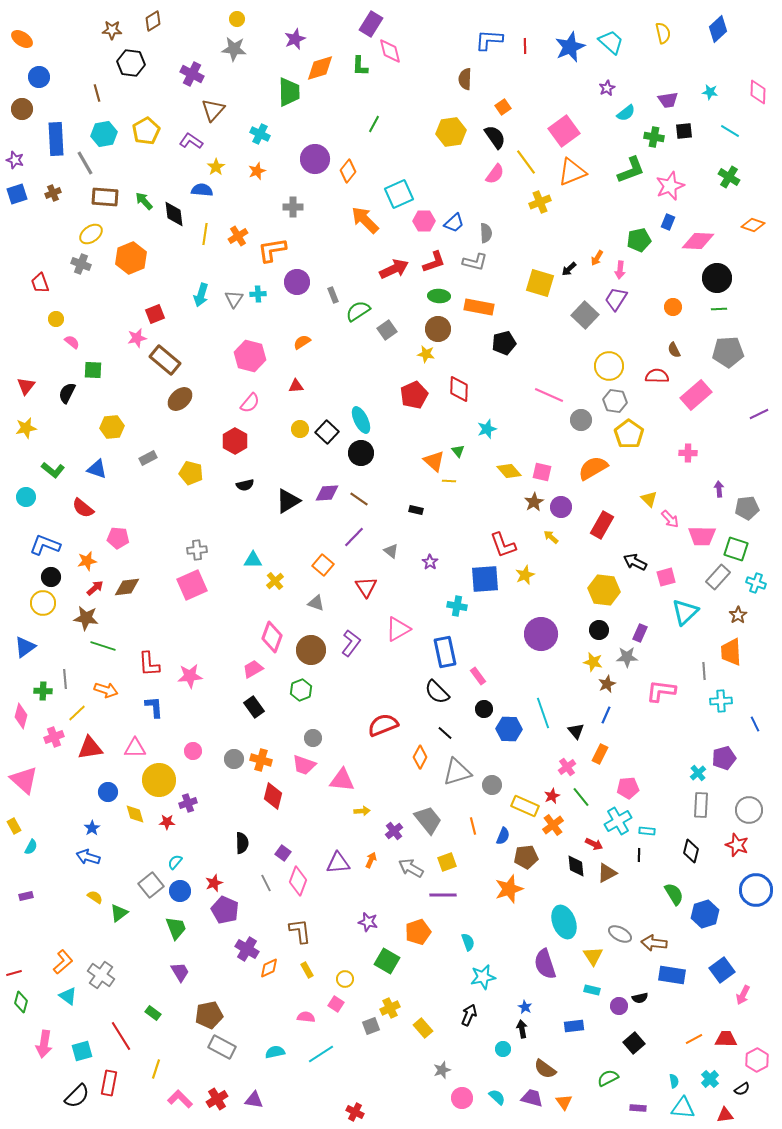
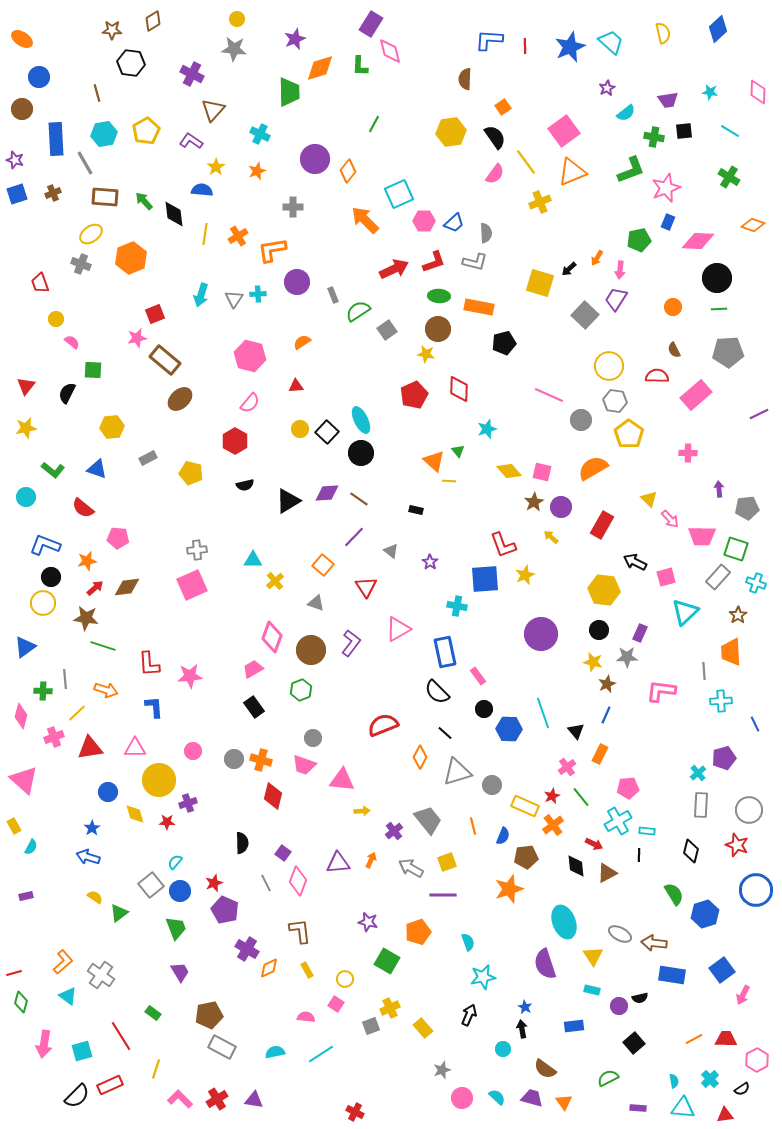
pink star at (670, 186): moved 4 px left, 2 px down
red rectangle at (109, 1083): moved 1 px right, 2 px down; rotated 55 degrees clockwise
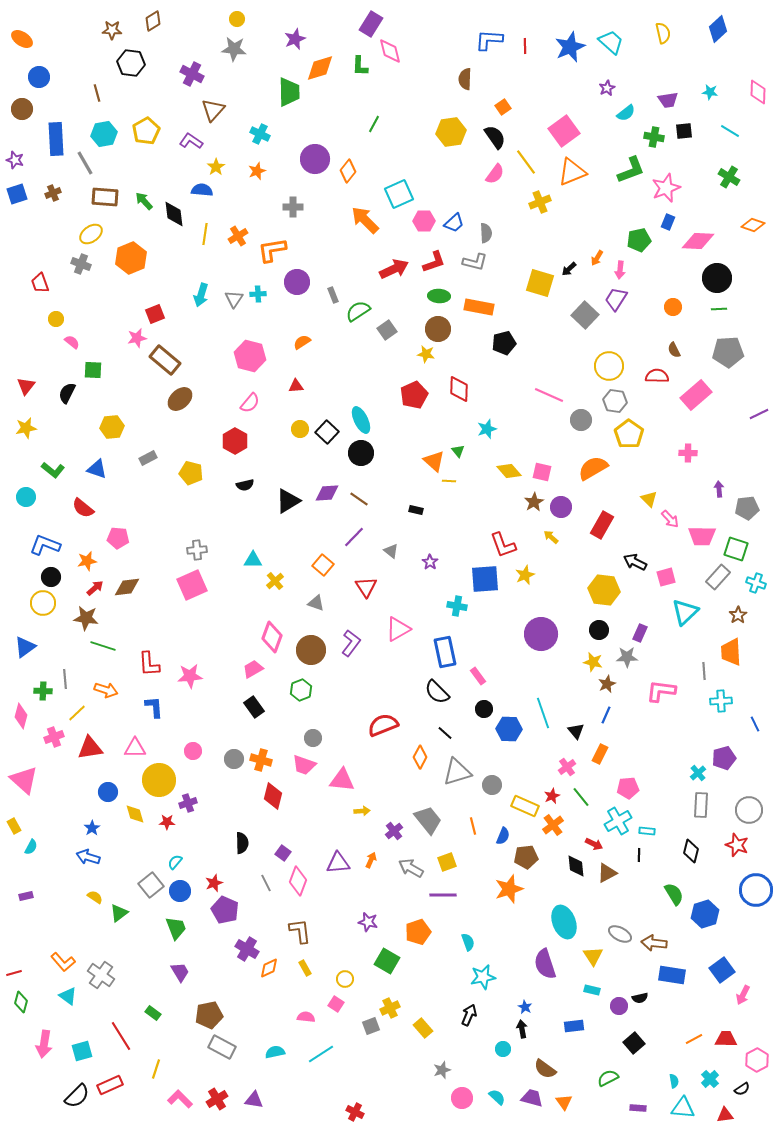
orange L-shape at (63, 962): rotated 90 degrees clockwise
yellow rectangle at (307, 970): moved 2 px left, 2 px up
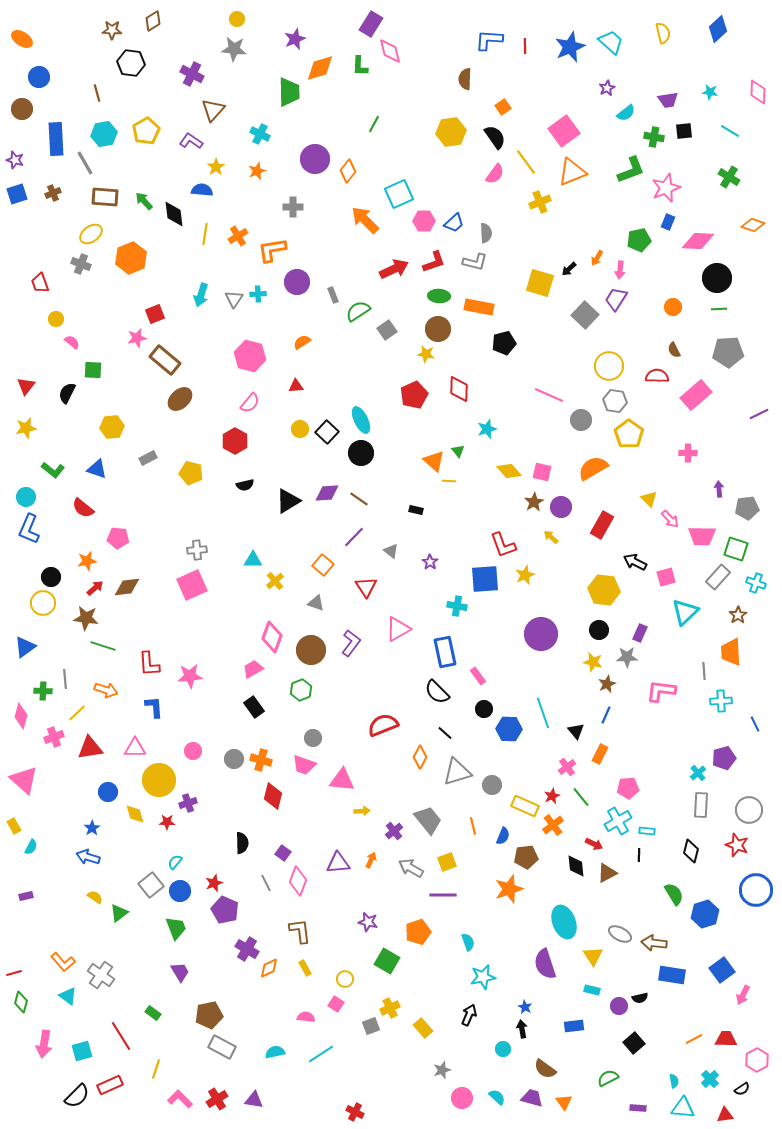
blue L-shape at (45, 545): moved 16 px left, 16 px up; rotated 88 degrees counterclockwise
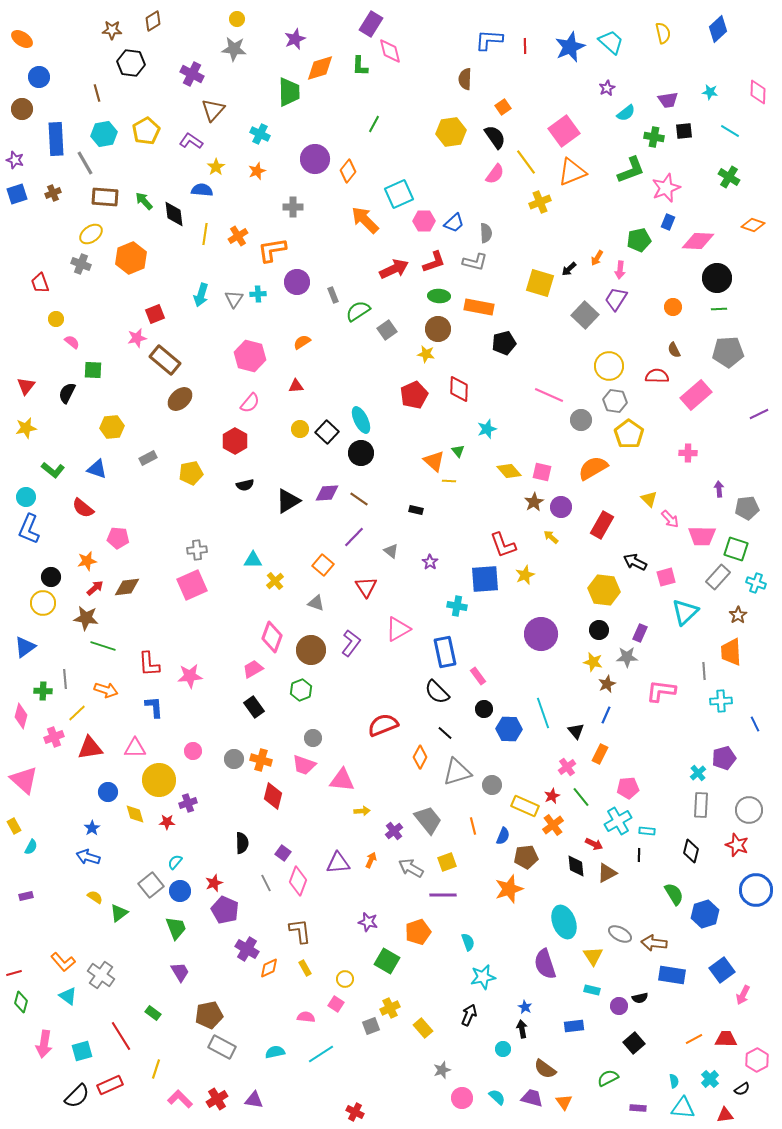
yellow pentagon at (191, 473): rotated 25 degrees counterclockwise
